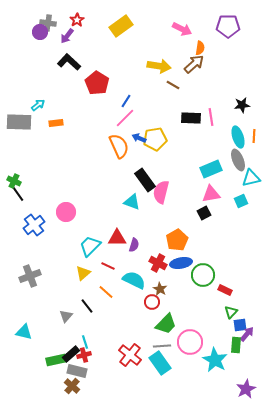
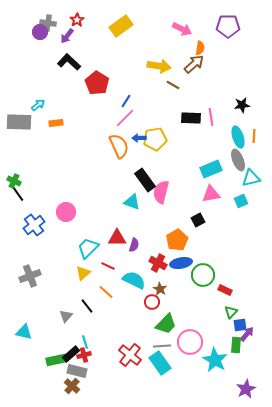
blue arrow at (139, 138): rotated 24 degrees counterclockwise
black square at (204, 213): moved 6 px left, 7 px down
cyan trapezoid at (90, 246): moved 2 px left, 2 px down
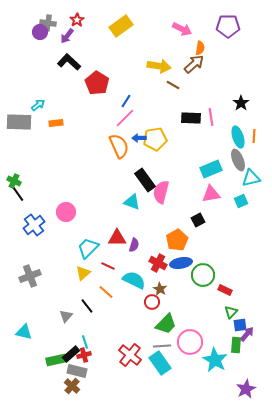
black star at (242, 105): moved 1 px left, 2 px up; rotated 28 degrees counterclockwise
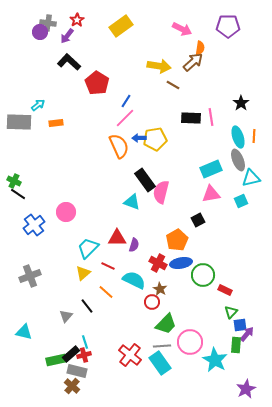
brown arrow at (194, 64): moved 1 px left, 2 px up
black line at (18, 194): rotated 21 degrees counterclockwise
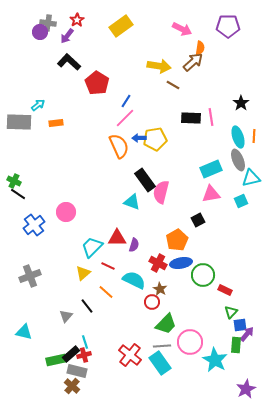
cyan trapezoid at (88, 248): moved 4 px right, 1 px up
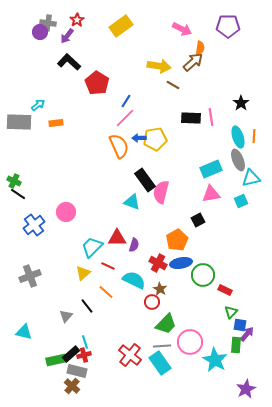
blue square at (240, 325): rotated 16 degrees clockwise
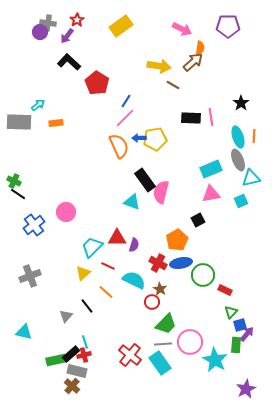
blue square at (240, 325): rotated 24 degrees counterclockwise
gray line at (162, 346): moved 1 px right, 2 px up
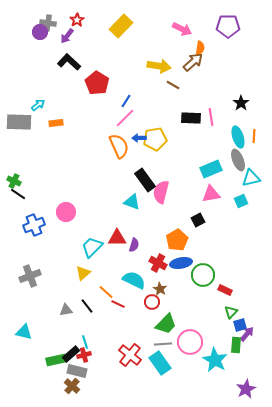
yellow rectangle at (121, 26): rotated 10 degrees counterclockwise
blue cross at (34, 225): rotated 15 degrees clockwise
red line at (108, 266): moved 10 px right, 38 px down
gray triangle at (66, 316): moved 6 px up; rotated 40 degrees clockwise
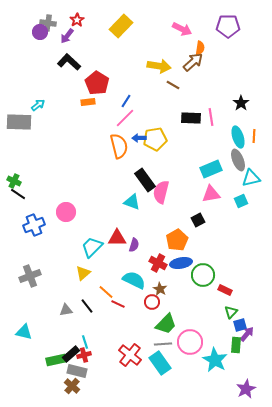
orange rectangle at (56, 123): moved 32 px right, 21 px up
orange semicircle at (119, 146): rotated 10 degrees clockwise
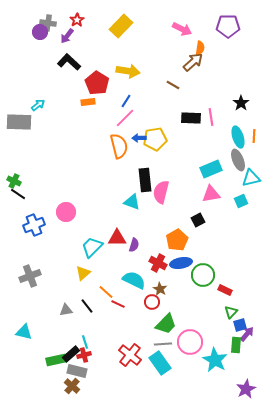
yellow arrow at (159, 66): moved 31 px left, 5 px down
black rectangle at (145, 180): rotated 30 degrees clockwise
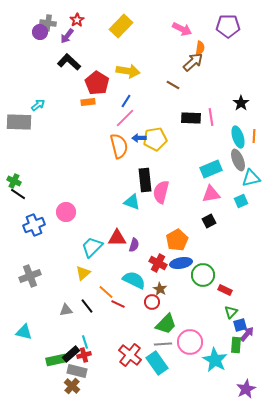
black square at (198, 220): moved 11 px right, 1 px down
cyan rectangle at (160, 363): moved 3 px left
